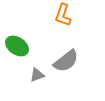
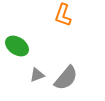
gray semicircle: moved 17 px down; rotated 12 degrees counterclockwise
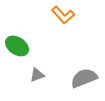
orange L-shape: rotated 60 degrees counterclockwise
gray semicircle: moved 18 px right; rotated 152 degrees counterclockwise
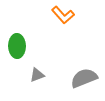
green ellipse: rotated 55 degrees clockwise
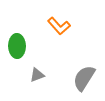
orange L-shape: moved 4 px left, 11 px down
gray semicircle: rotated 36 degrees counterclockwise
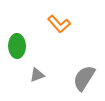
orange L-shape: moved 2 px up
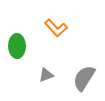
orange L-shape: moved 3 px left, 4 px down
gray triangle: moved 9 px right
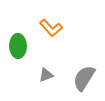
orange L-shape: moved 5 px left
green ellipse: moved 1 px right
